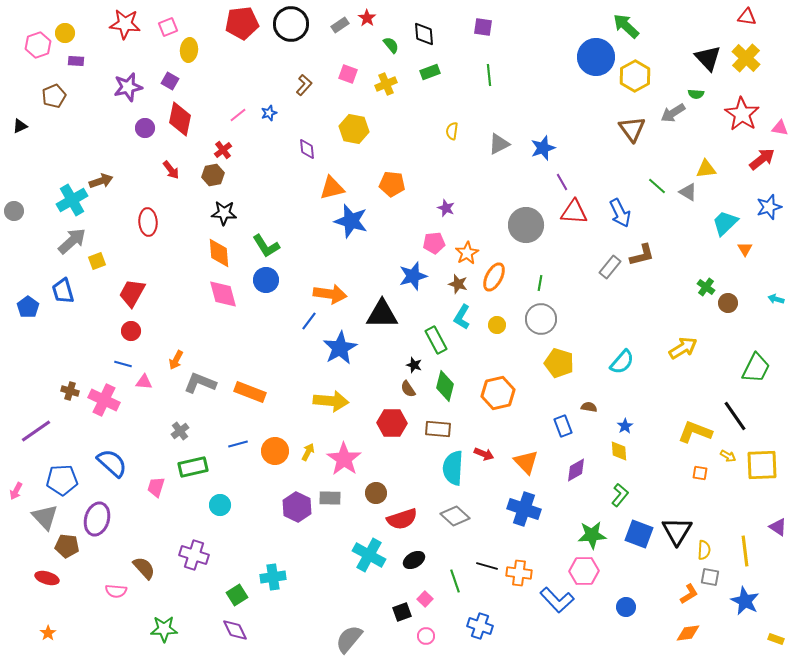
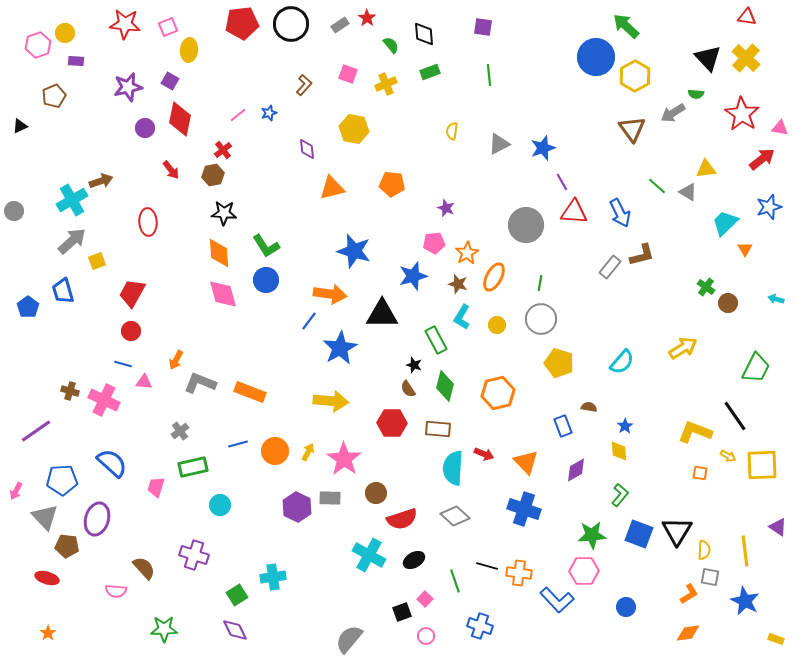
blue star at (351, 221): moved 3 px right, 30 px down
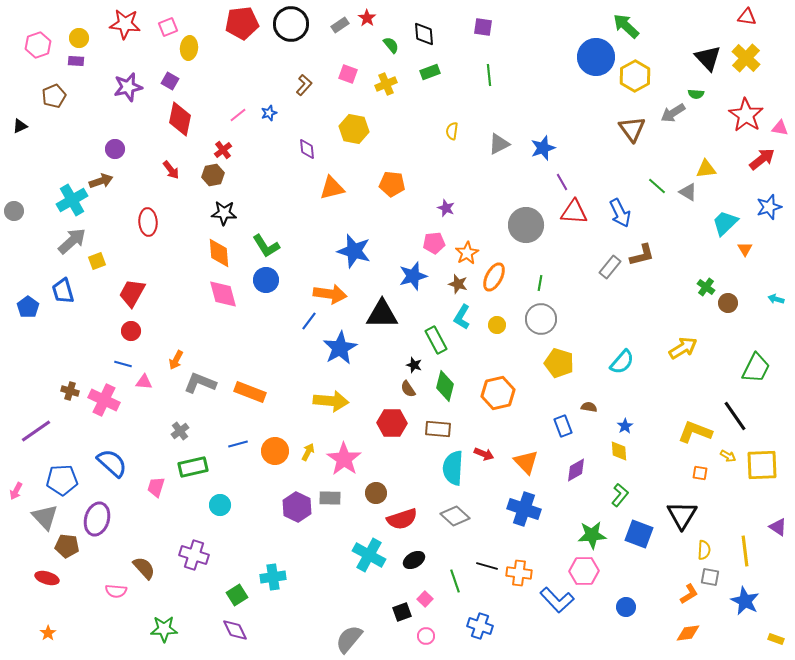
yellow circle at (65, 33): moved 14 px right, 5 px down
yellow ellipse at (189, 50): moved 2 px up
red star at (742, 114): moved 4 px right, 1 px down
purple circle at (145, 128): moved 30 px left, 21 px down
black triangle at (677, 531): moved 5 px right, 16 px up
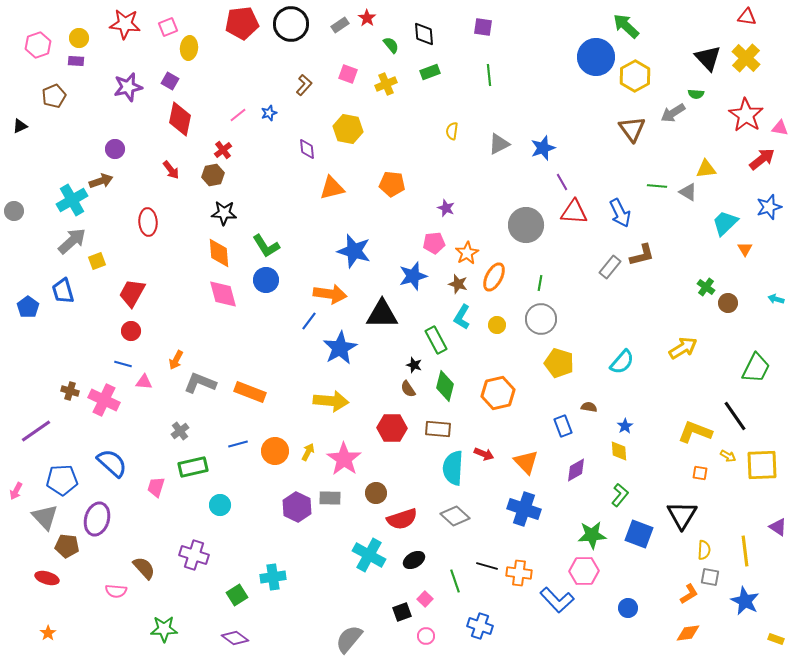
yellow hexagon at (354, 129): moved 6 px left
green line at (657, 186): rotated 36 degrees counterclockwise
red hexagon at (392, 423): moved 5 px down
blue circle at (626, 607): moved 2 px right, 1 px down
purple diamond at (235, 630): moved 8 px down; rotated 28 degrees counterclockwise
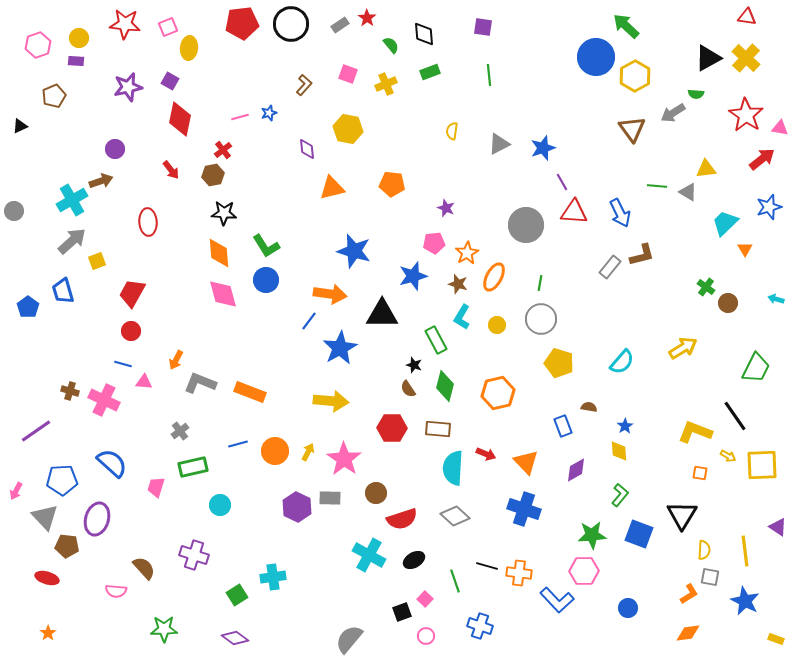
black triangle at (708, 58): rotated 44 degrees clockwise
pink line at (238, 115): moved 2 px right, 2 px down; rotated 24 degrees clockwise
red arrow at (484, 454): moved 2 px right
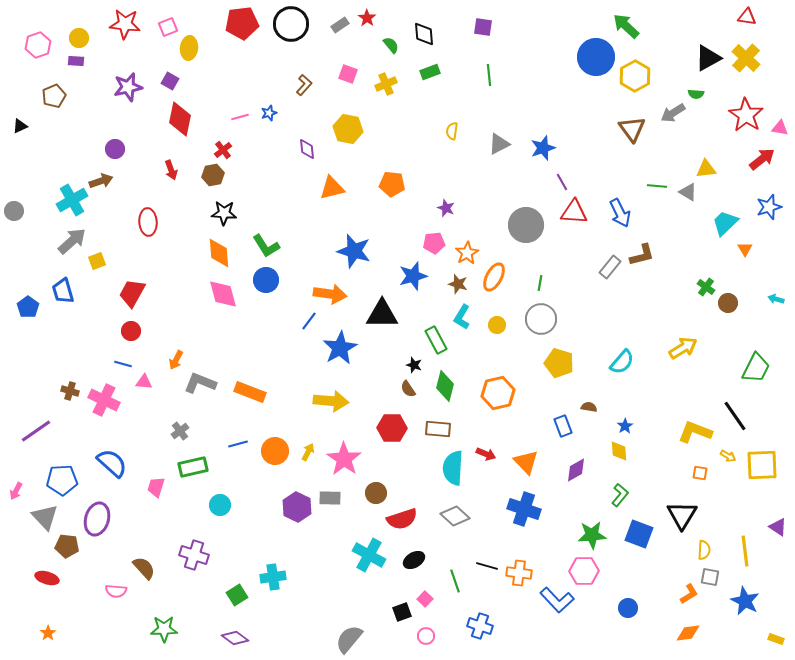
red arrow at (171, 170): rotated 18 degrees clockwise
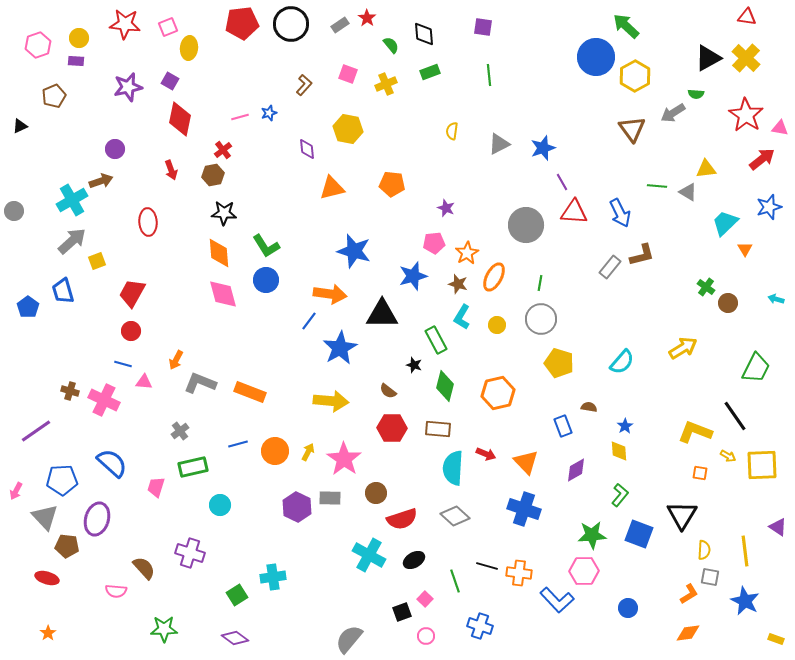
brown semicircle at (408, 389): moved 20 px left, 2 px down; rotated 18 degrees counterclockwise
purple cross at (194, 555): moved 4 px left, 2 px up
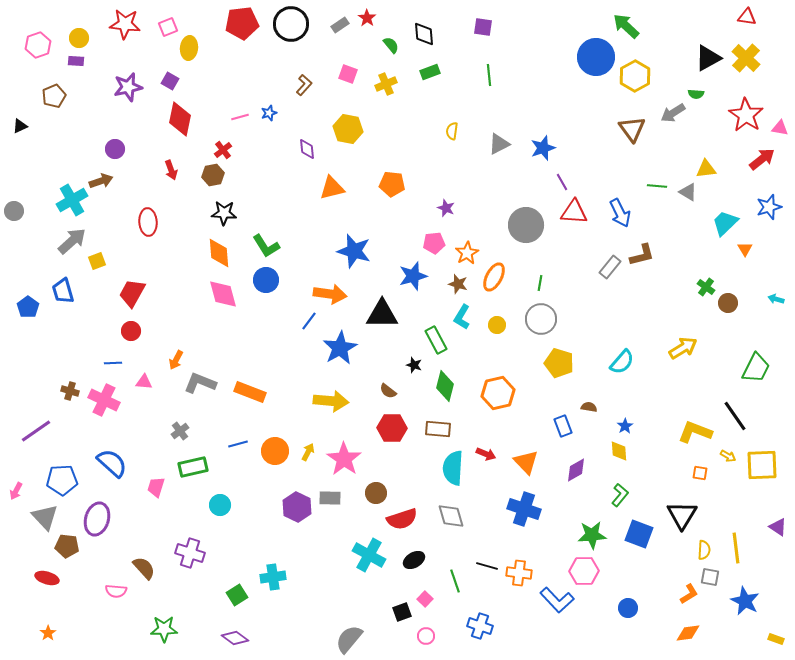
blue line at (123, 364): moved 10 px left, 1 px up; rotated 18 degrees counterclockwise
gray diamond at (455, 516): moved 4 px left; rotated 32 degrees clockwise
yellow line at (745, 551): moved 9 px left, 3 px up
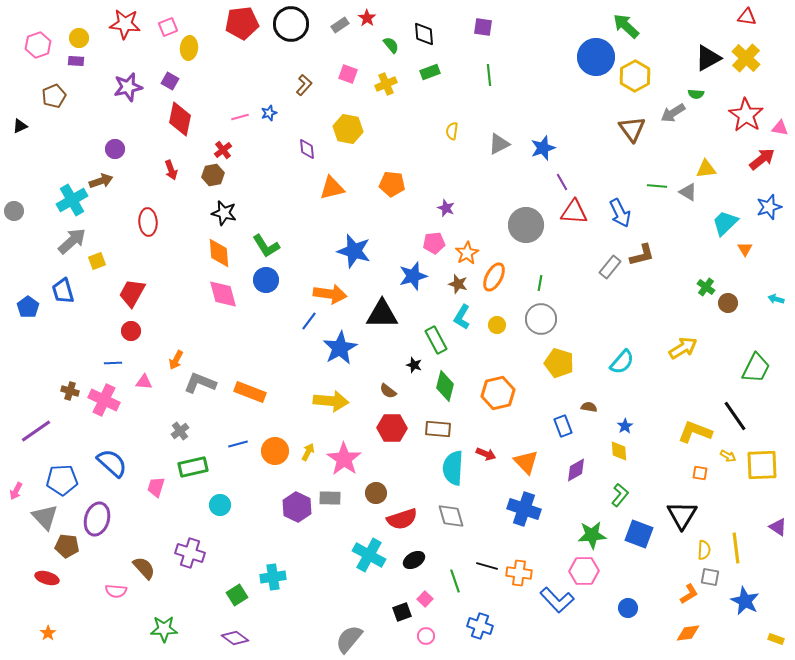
black star at (224, 213): rotated 10 degrees clockwise
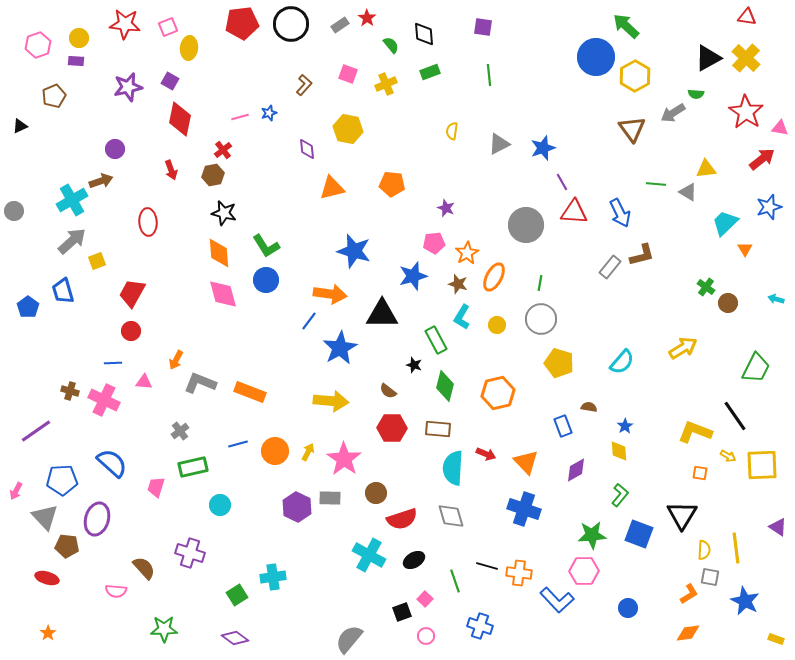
red star at (746, 115): moved 3 px up
green line at (657, 186): moved 1 px left, 2 px up
